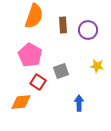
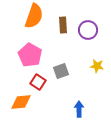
blue arrow: moved 6 px down
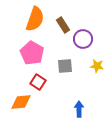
orange semicircle: moved 1 px right, 3 px down
brown rectangle: rotated 28 degrees counterclockwise
purple circle: moved 5 px left, 9 px down
pink pentagon: moved 2 px right, 2 px up
gray square: moved 4 px right, 5 px up; rotated 14 degrees clockwise
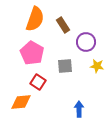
purple circle: moved 3 px right, 3 px down
